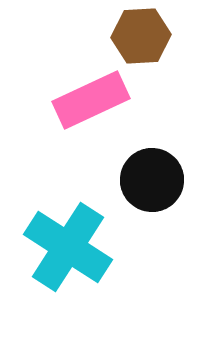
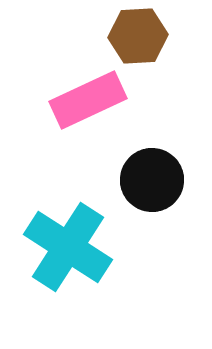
brown hexagon: moved 3 px left
pink rectangle: moved 3 px left
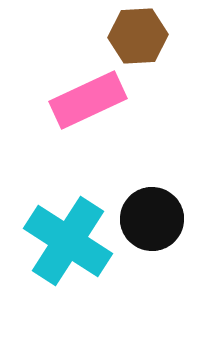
black circle: moved 39 px down
cyan cross: moved 6 px up
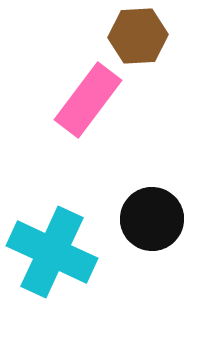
pink rectangle: rotated 28 degrees counterclockwise
cyan cross: moved 16 px left, 11 px down; rotated 8 degrees counterclockwise
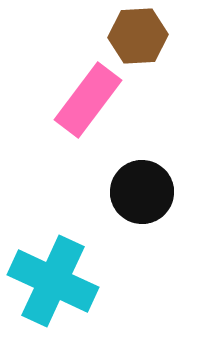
black circle: moved 10 px left, 27 px up
cyan cross: moved 1 px right, 29 px down
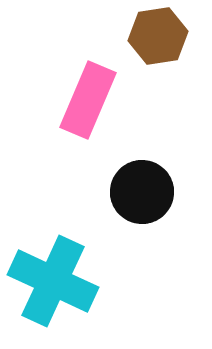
brown hexagon: moved 20 px right; rotated 6 degrees counterclockwise
pink rectangle: rotated 14 degrees counterclockwise
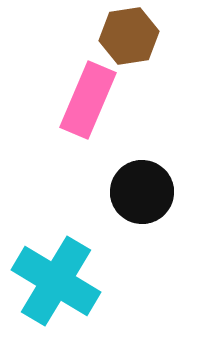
brown hexagon: moved 29 px left
cyan cross: moved 3 px right; rotated 6 degrees clockwise
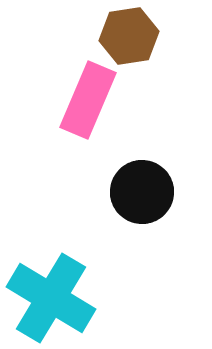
cyan cross: moved 5 px left, 17 px down
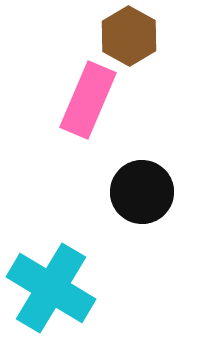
brown hexagon: rotated 22 degrees counterclockwise
cyan cross: moved 10 px up
